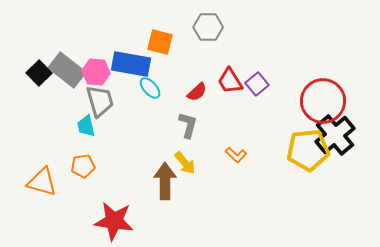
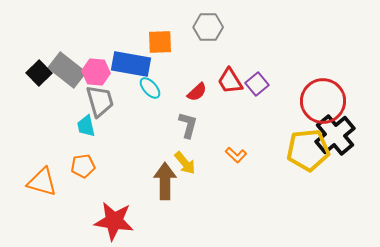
orange square: rotated 16 degrees counterclockwise
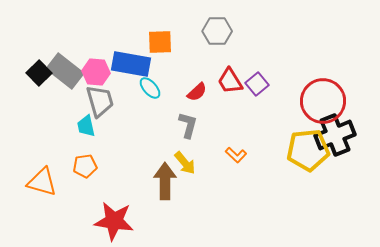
gray hexagon: moved 9 px right, 4 px down
gray rectangle: moved 2 px left, 1 px down
black cross: rotated 18 degrees clockwise
orange pentagon: moved 2 px right
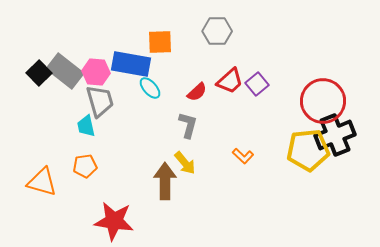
red trapezoid: rotated 100 degrees counterclockwise
orange L-shape: moved 7 px right, 1 px down
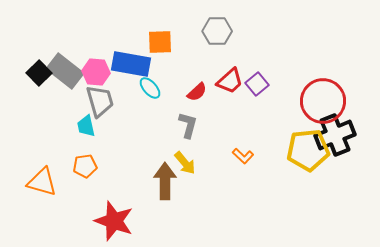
red star: rotated 12 degrees clockwise
